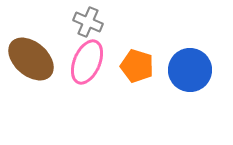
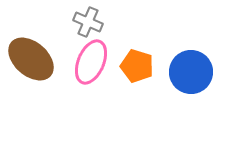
pink ellipse: moved 4 px right
blue circle: moved 1 px right, 2 px down
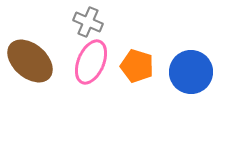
brown ellipse: moved 1 px left, 2 px down
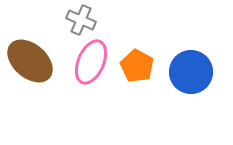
gray cross: moved 7 px left, 2 px up
orange pentagon: rotated 12 degrees clockwise
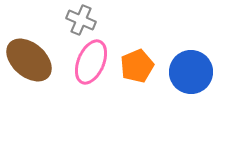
brown ellipse: moved 1 px left, 1 px up
orange pentagon: rotated 20 degrees clockwise
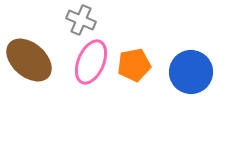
orange pentagon: moved 3 px left, 1 px up; rotated 12 degrees clockwise
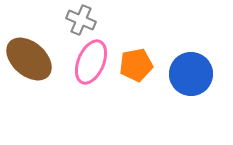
brown ellipse: moved 1 px up
orange pentagon: moved 2 px right
blue circle: moved 2 px down
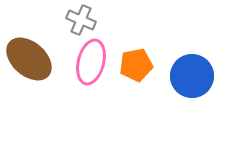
pink ellipse: rotated 9 degrees counterclockwise
blue circle: moved 1 px right, 2 px down
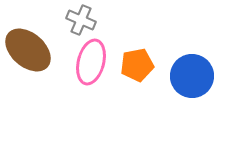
brown ellipse: moved 1 px left, 9 px up
orange pentagon: moved 1 px right
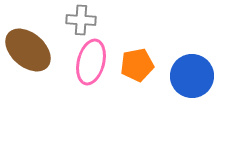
gray cross: rotated 20 degrees counterclockwise
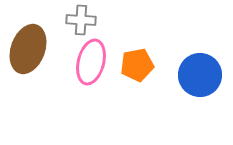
brown ellipse: moved 1 px up; rotated 69 degrees clockwise
blue circle: moved 8 px right, 1 px up
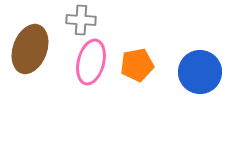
brown ellipse: moved 2 px right
blue circle: moved 3 px up
